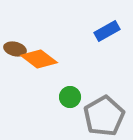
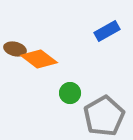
green circle: moved 4 px up
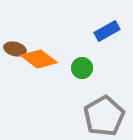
green circle: moved 12 px right, 25 px up
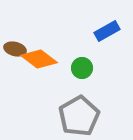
gray pentagon: moved 25 px left
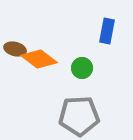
blue rectangle: rotated 50 degrees counterclockwise
gray pentagon: rotated 27 degrees clockwise
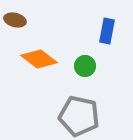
brown ellipse: moved 29 px up
green circle: moved 3 px right, 2 px up
gray pentagon: rotated 15 degrees clockwise
